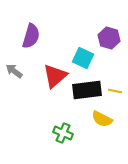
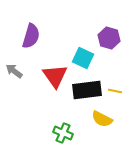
red triangle: rotated 24 degrees counterclockwise
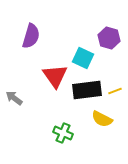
gray arrow: moved 27 px down
yellow line: rotated 32 degrees counterclockwise
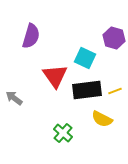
purple hexagon: moved 5 px right
cyan square: moved 2 px right
green cross: rotated 18 degrees clockwise
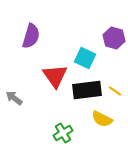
yellow line: rotated 56 degrees clockwise
green cross: rotated 18 degrees clockwise
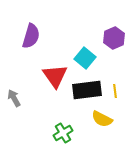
purple hexagon: rotated 20 degrees clockwise
cyan square: rotated 15 degrees clockwise
yellow line: rotated 48 degrees clockwise
gray arrow: rotated 24 degrees clockwise
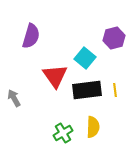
purple hexagon: rotated 10 degrees clockwise
yellow line: moved 1 px up
yellow semicircle: moved 9 px left, 8 px down; rotated 115 degrees counterclockwise
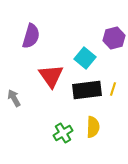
red triangle: moved 4 px left
yellow line: moved 2 px left, 1 px up; rotated 24 degrees clockwise
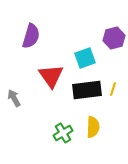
cyan square: rotated 30 degrees clockwise
